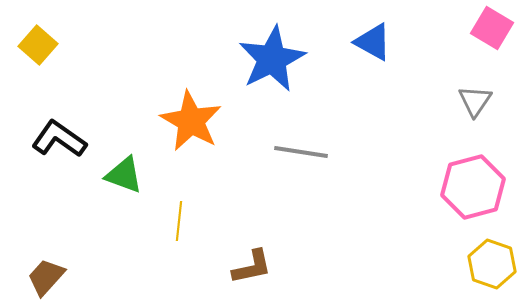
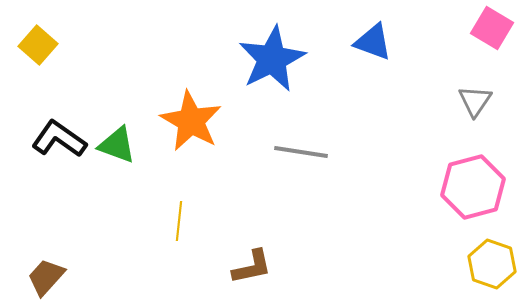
blue triangle: rotated 9 degrees counterclockwise
green triangle: moved 7 px left, 30 px up
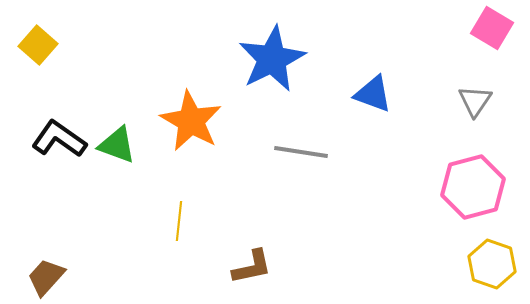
blue triangle: moved 52 px down
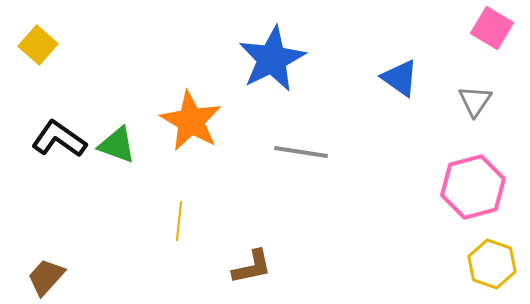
blue triangle: moved 27 px right, 16 px up; rotated 15 degrees clockwise
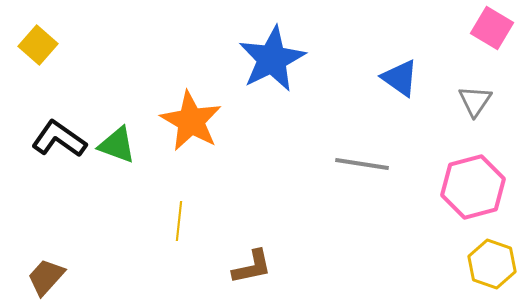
gray line: moved 61 px right, 12 px down
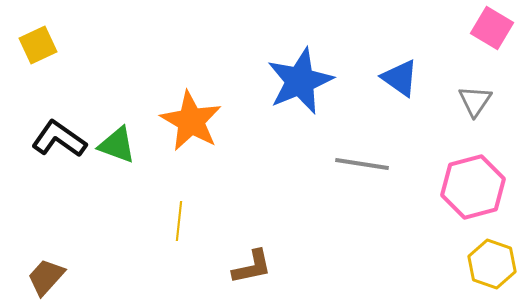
yellow square: rotated 24 degrees clockwise
blue star: moved 28 px right, 22 px down; rotated 4 degrees clockwise
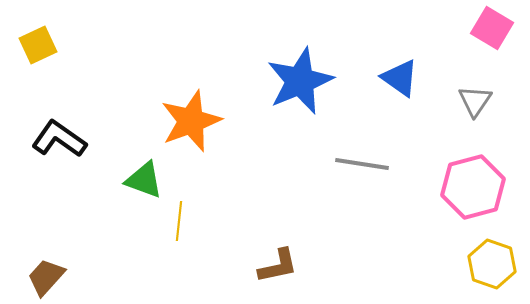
orange star: rotated 22 degrees clockwise
green triangle: moved 27 px right, 35 px down
brown L-shape: moved 26 px right, 1 px up
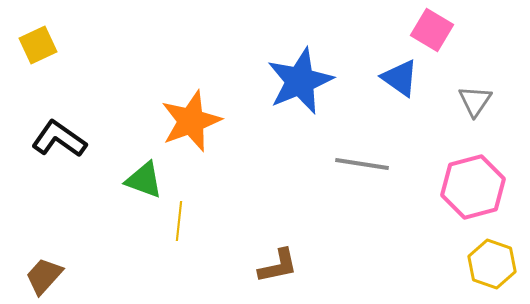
pink square: moved 60 px left, 2 px down
brown trapezoid: moved 2 px left, 1 px up
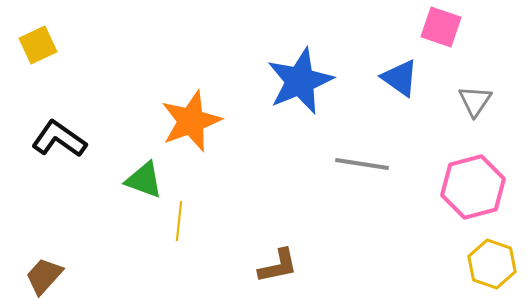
pink square: moved 9 px right, 3 px up; rotated 12 degrees counterclockwise
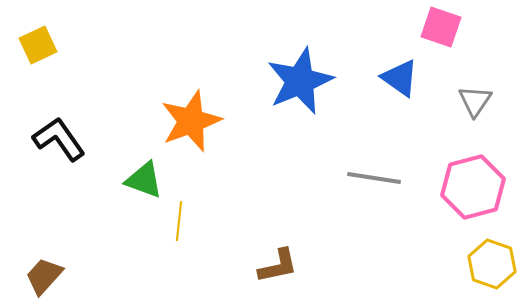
black L-shape: rotated 20 degrees clockwise
gray line: moved 12 px right, 14 px down
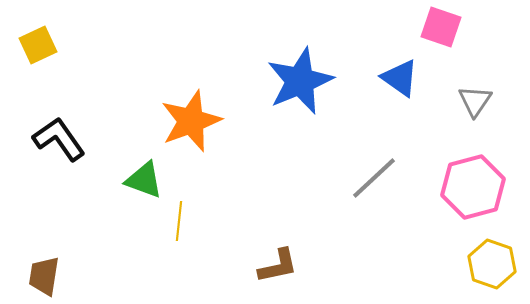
gray line: rotated 52 degrees counterclockwise
brown trapezoid: rotated 33 degrees counterclockwise
